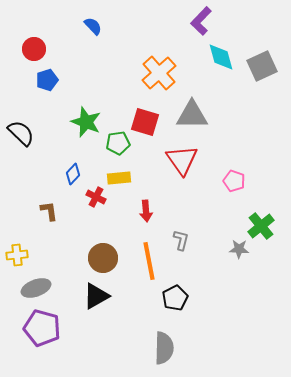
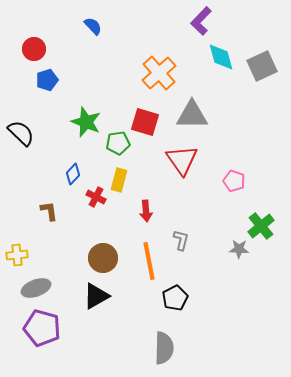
yellow rectangle: moved 2 px down; rotated 70 degrees counterclockwise
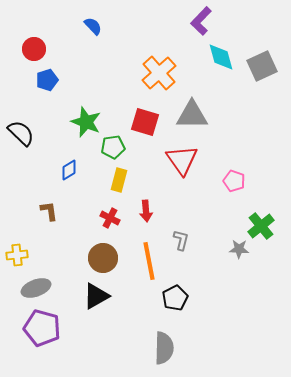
green pentagon: moved 5 px left, 4 px down
blue diamond: moved 4 px left, 4 px up; rotated 15 degrees clockwise
red cross: moved 14 px right, 21 px down
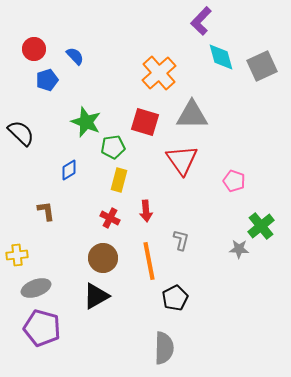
blue semicircle: moved 18 px left, 30 px down
brown L-shape: moved 3 px left
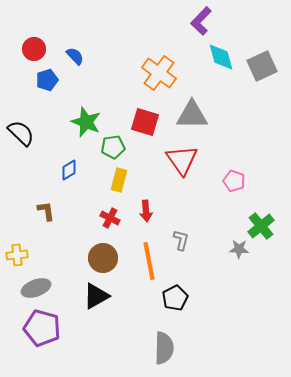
orange cross: rotated 12 degrees counterclockwise
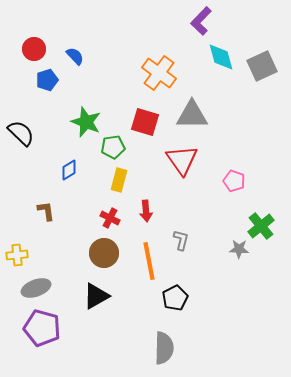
brown circle: moved 1 px right, 5 px up
